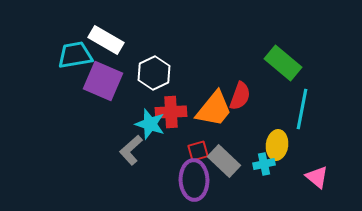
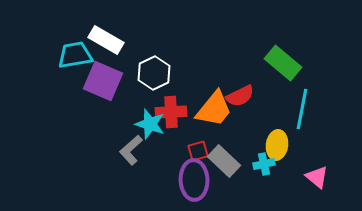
red semicircle: rotated 44 degrees clockwise
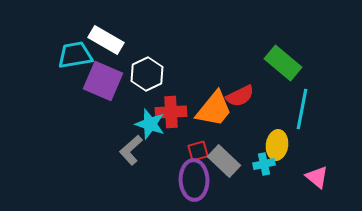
white hexagon: moved 7 px left, 1 px down
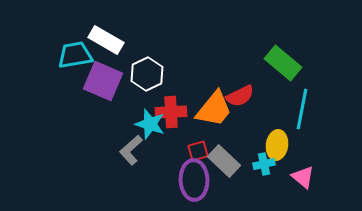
pink triangle: moved 14 px left
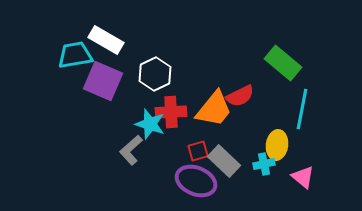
white hexagon: moved 8 px right
purple ellipse: moved 2 px right, 1 px down; rotated 66 degrees counterclockwise
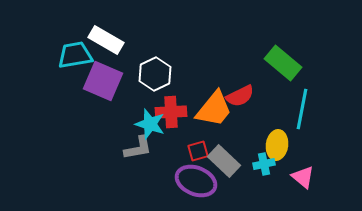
gray L-shape: moved 7 px right, 2 px up; rotated 148 degrees counterclockwise
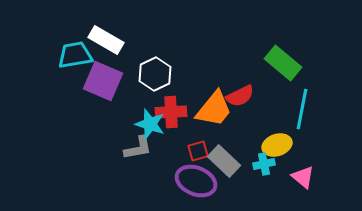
yellow ellipse: rotated 64 degrees clockwise
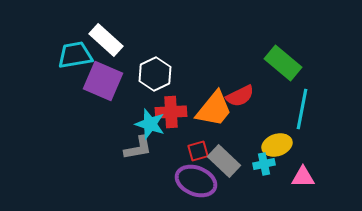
white rectangle: rotated 12 degrees clockwise
pink triangle: rotated 40 degrees counterclockwise
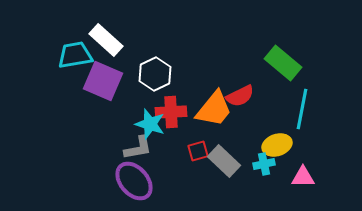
purple ellipse: moved 62 px left; rotated 27 degrees clockwise
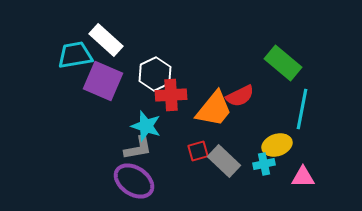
red cross: moved 17 px up
cyan star: moved 4 px left, 2 px down
purple ellipse: rotated 15 degrees counterclockwise
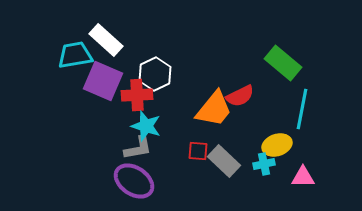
red cross: moved 34 px left
red square: rotated 20 degrees clockwise
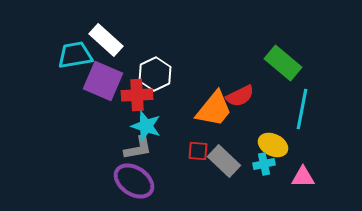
yellow ellipse: moved 4 px left; rotated 44 degrees clockwise
